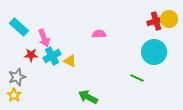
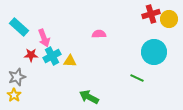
red cross: moved 5 px left, 7 px up
yellow triangle: rotated 24 degrees counterclockwise
green arrow: moved 1 px right
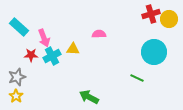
yellow triangle: moved 3 px right, 12 px up
yellow star: moved 2 px right, 1 px down
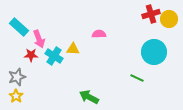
pink arrow: moved 5 px left, 1 px down
cyan cross: moved 2 px right; rotated 30 degrees counterclockwise
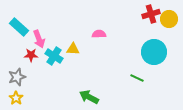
yellow star: moved 2 px down
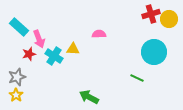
red star: moved 2 px left, 1 px up; rotated 16 degrees counterclockwise
yellow star: moved 3 px up
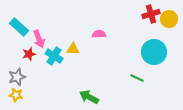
yellow star: rotated 24 degrees counterclockwise
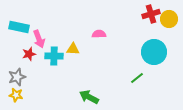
cyan rectangle: rotated 30 degrees counterclockwise
cyan cross: rotated 30 degrees counterclockwise
green line: rotated 64 degrees counterclockwise
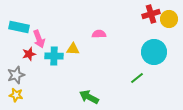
gray star: moved 1 px left, 2 px up
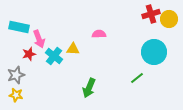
cyan cross: rotated 36 degrees clockwise
green arrow: moved 9 px up; rotated 96 degrees counterclockwise
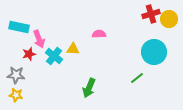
gray star: rotated 24 degrees clockwise
